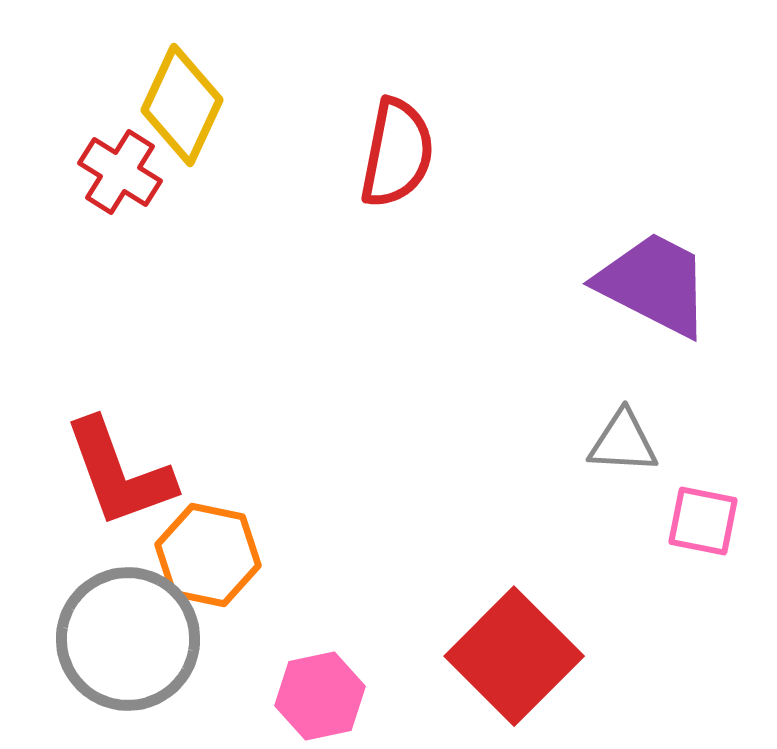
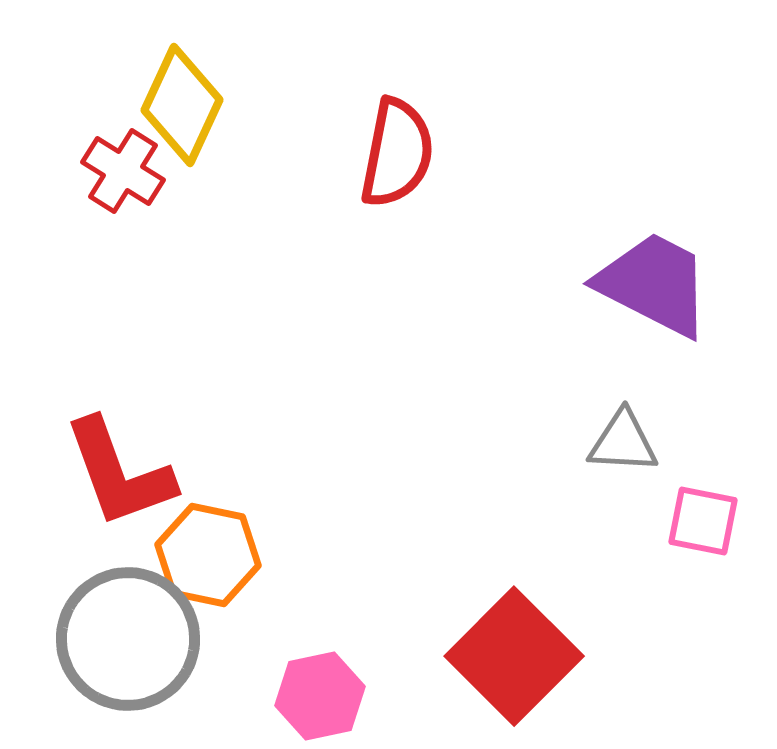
red cross: moved 3 px right, 1 px up
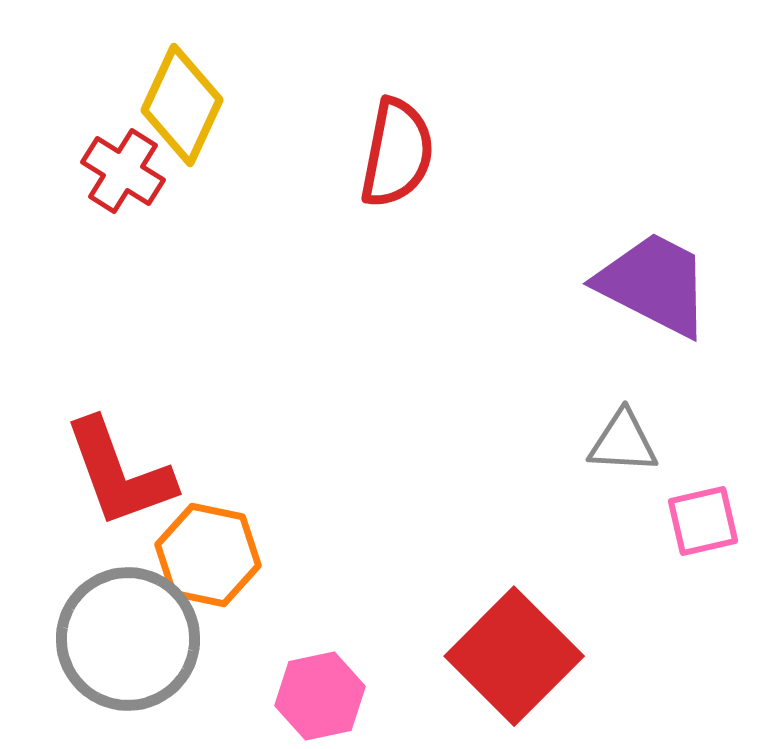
pink square: rotated 24 degrees counterclockwise
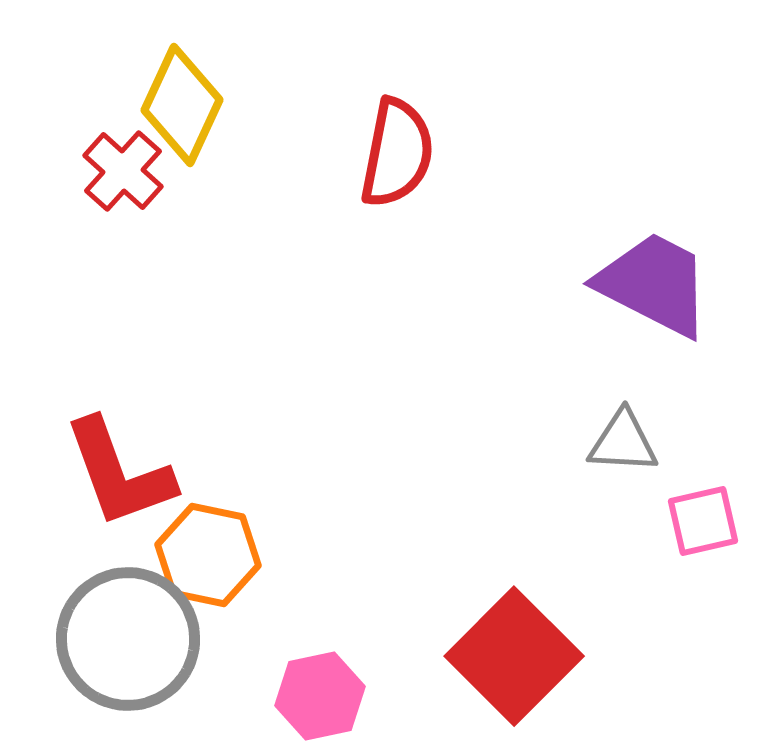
red cross: rotated 10 degrees clockwise
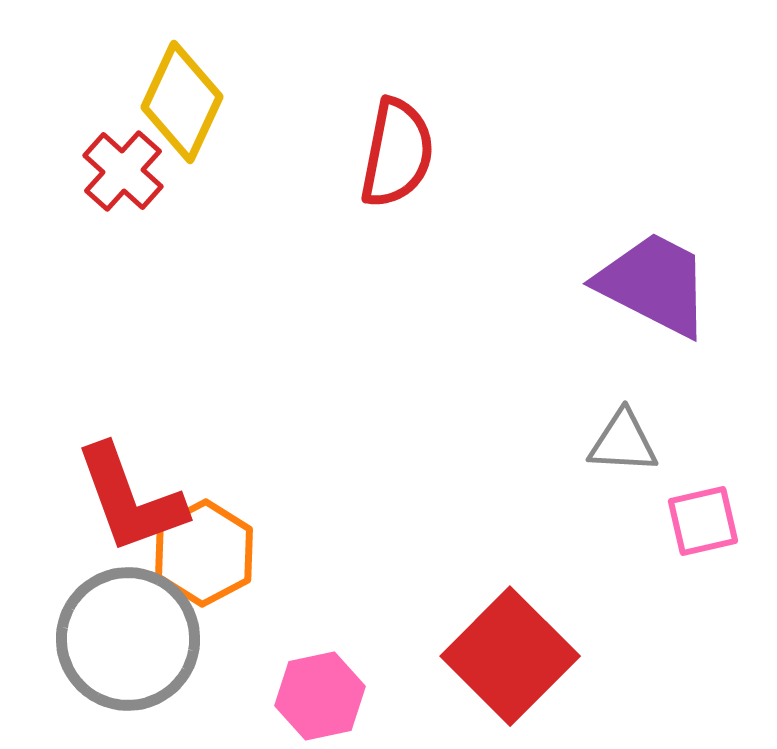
yellow diamond: moved 3 px up
red L-shape: moved 11 px right, 26 px down
orange hexagon: moved 4 px left, 2 px up; rotated 20 degrees clockwise
red square: moved 4 px left
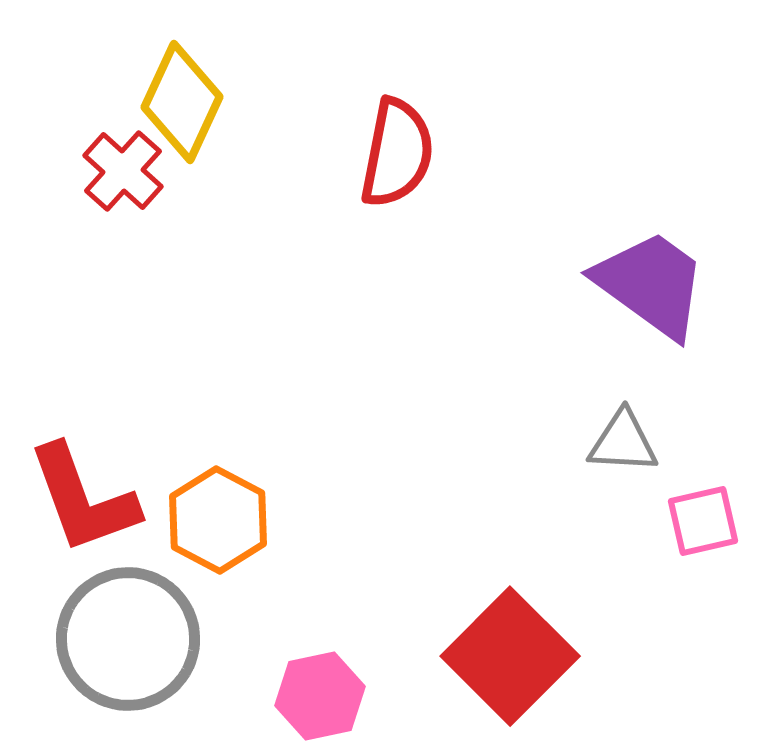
purple trapezoid: moved 3 px left; rotated 9 degrees clockwise
red L-shape: moved 47 px left
orange hexagon: moved 14 px right, 33 px up; rotated 4 degrees counterclockwise
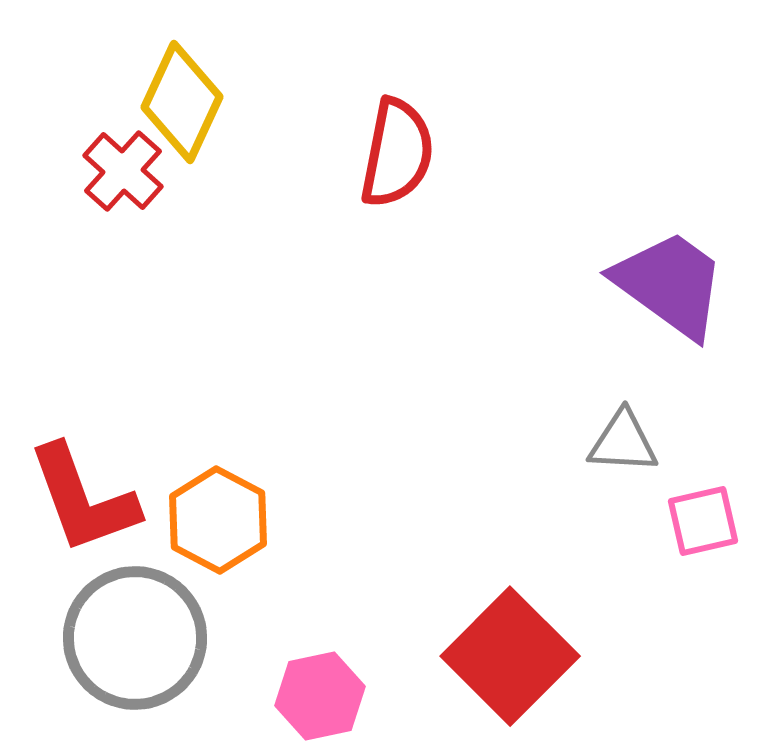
purple trapezoid: moved 19 px right
gray circle: moved 7 px right, 1 px up
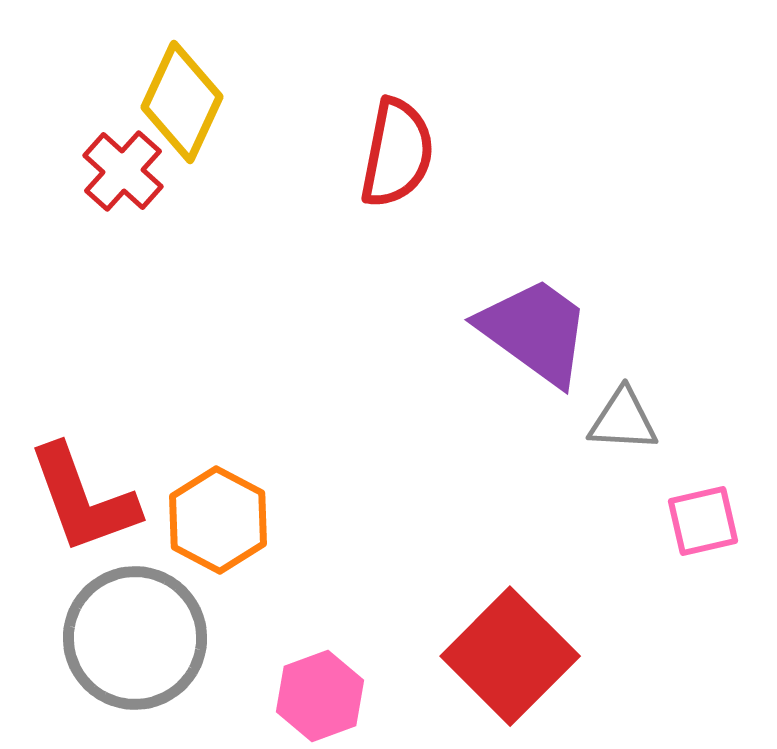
purple trapezoid: moved 135 px left, 47 px down
gray triangle: moved 22 px up
pink hexagon: rotated 8 degrees counterclockwise
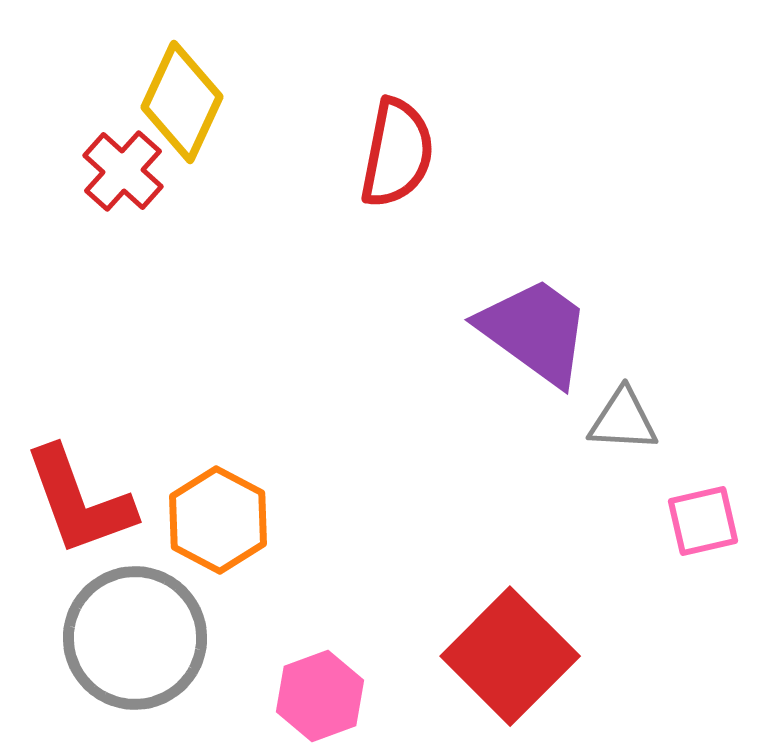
red L-shape: moved 4 px left, 2 px down
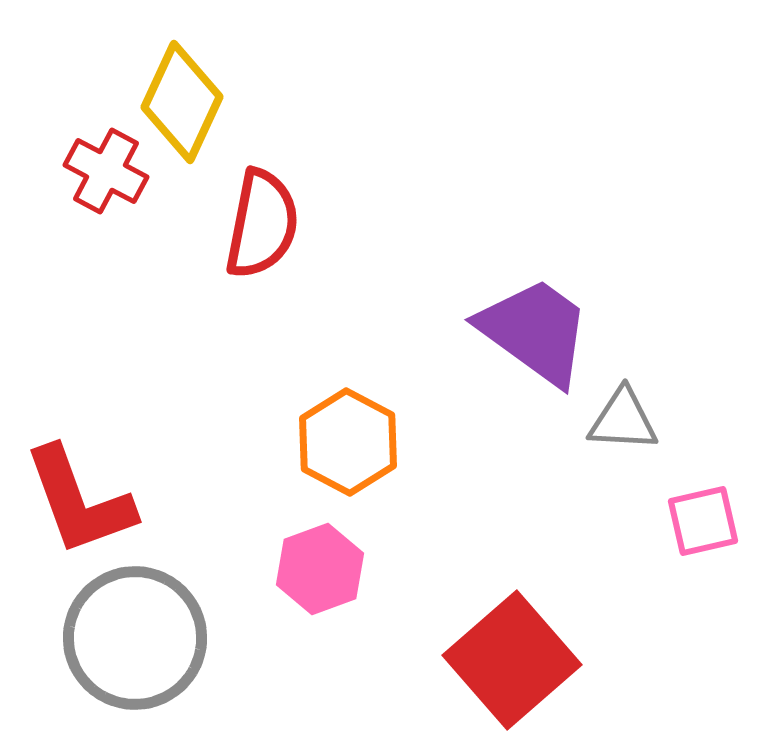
red semicircle: moved 135 px left, 71 px down
red cross: moved 17 px left; rotated 14 degrees counterclockwise
orange hexagon: moved 130 px right, 78 px up
red square: moved 2 px right, 4 px down; rotated 4 degrees clockwise
pink hexagon: moved 127 px up
